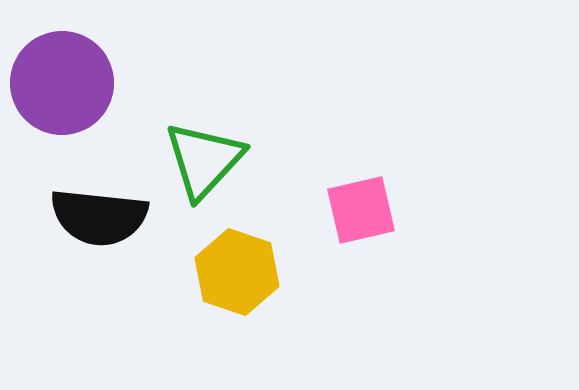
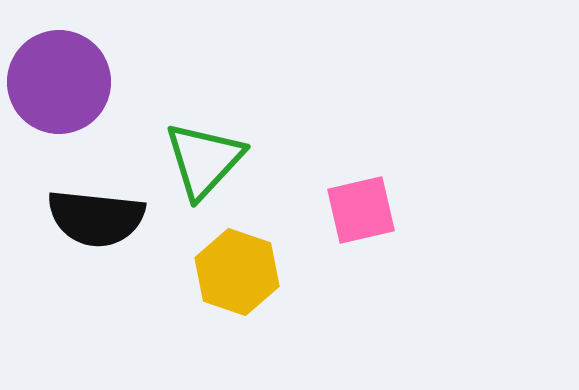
purple circle: moved 3 px left, 1 px up
black semicircle: moved 3 px left, 1 px down
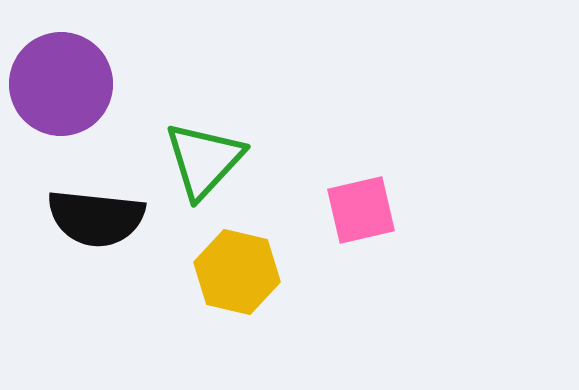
purple circle: moved 2 px right, 2 px down
yellow hexagon: rotated 6 degrees counterclockwise
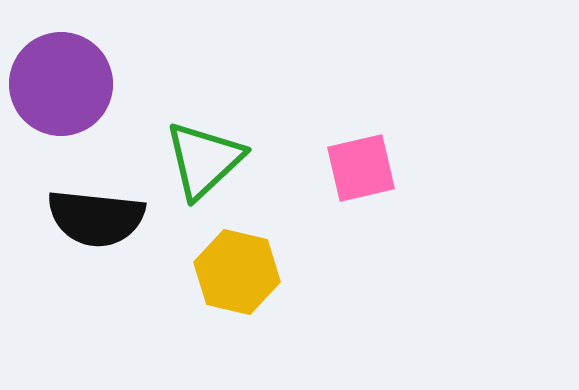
green triangle: rotated 4 degrees clockwise
pink square: moved 42 px up
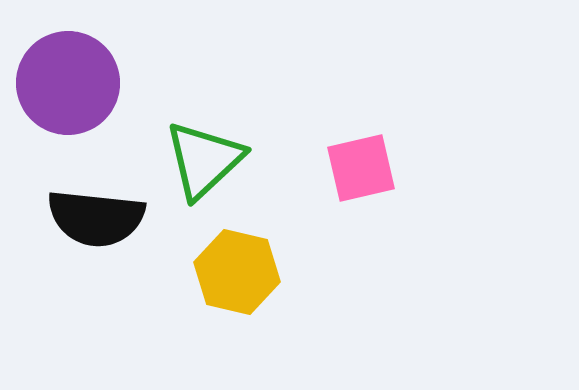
purple circle: moved 7 px right, 1 px up
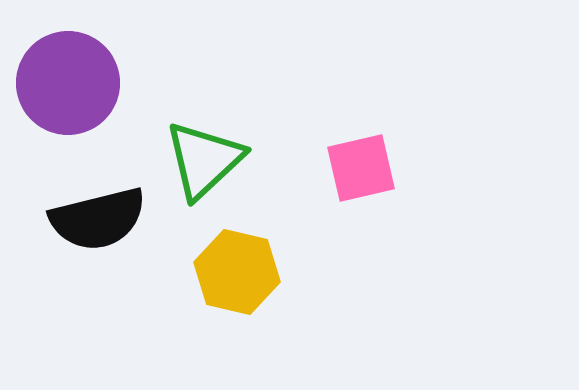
black semicircle: moved 2 px right, 1 px down; rotated 20 degrees counterclockwise
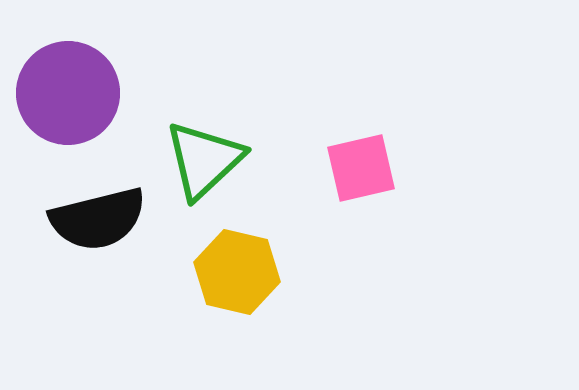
purple circle: moved 10 px down
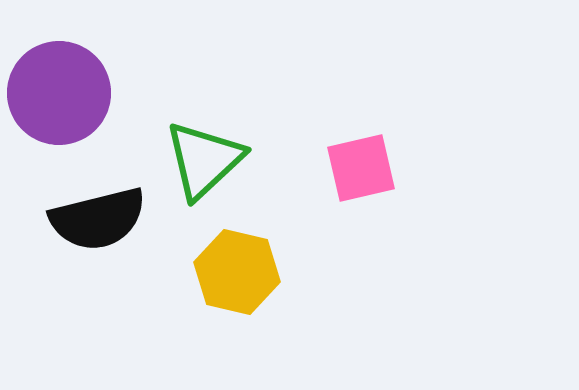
purple circle: moved 9 px left
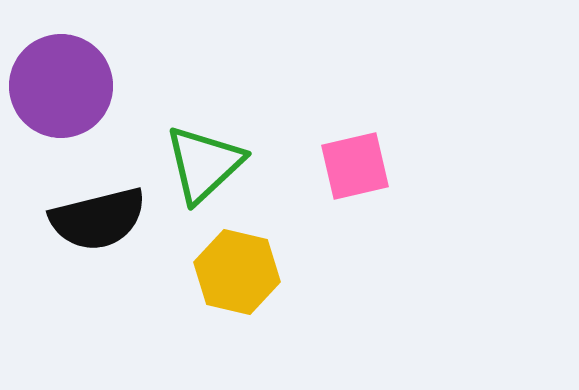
purple circle: moved 2 px right, 7 px up
green triangle: moved 4 px down
pink square: moved 6 px left, 2 px up
